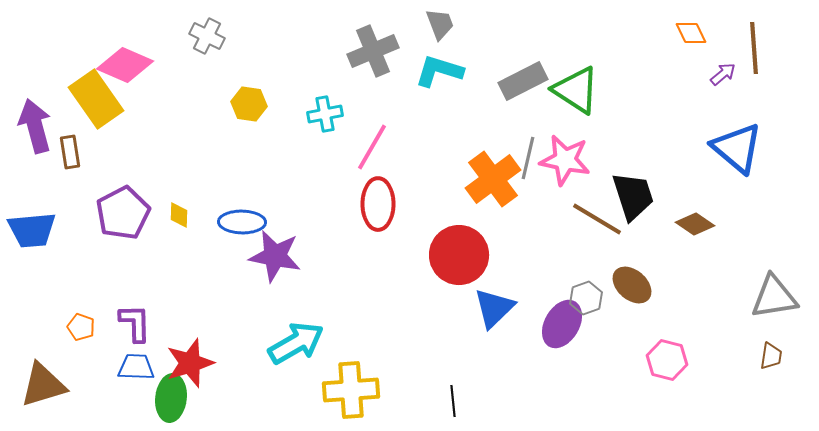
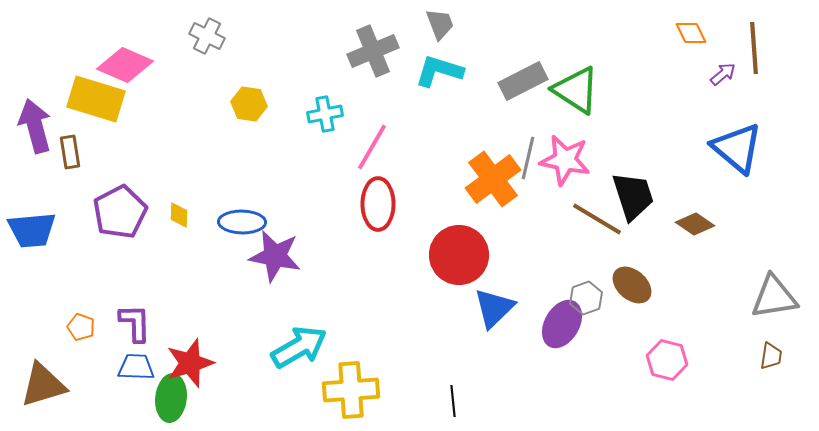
yellow rectangle at (96, 99): rotated 38 degrees counterclockwise
purple pentagon at (123, 213): moved 3 px left, 1 px up
cyan arrow at (296, 343): moved 3 px right, 4 px down
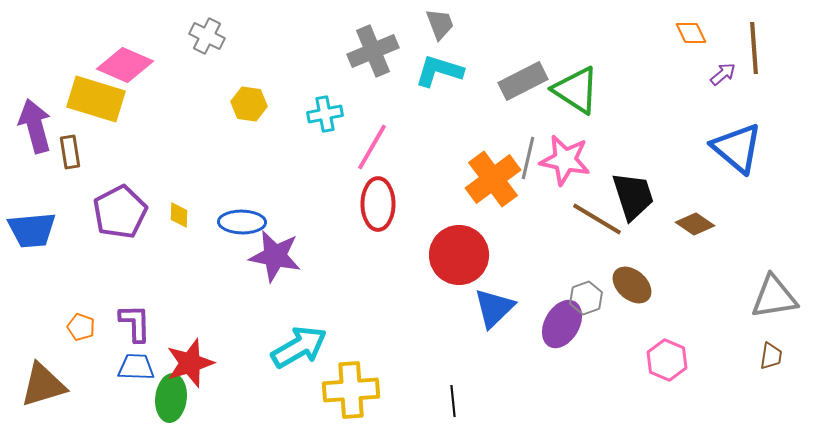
pink hexagon at (667, 360): rotated 9 degrees clockwise
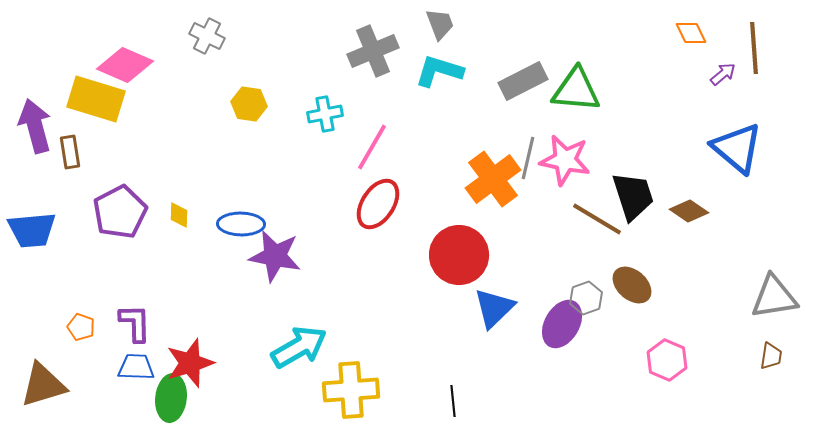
green triangle at (576, 90): rotated 28 degrees counterclockwise
red ellipse at (378, 204): rotated 33 degrees clockwise
blue ellipse at (242, 222): moved 1 px left, 2 px down
brown diamond at (695, 224): moved 6 px left, 13 px up
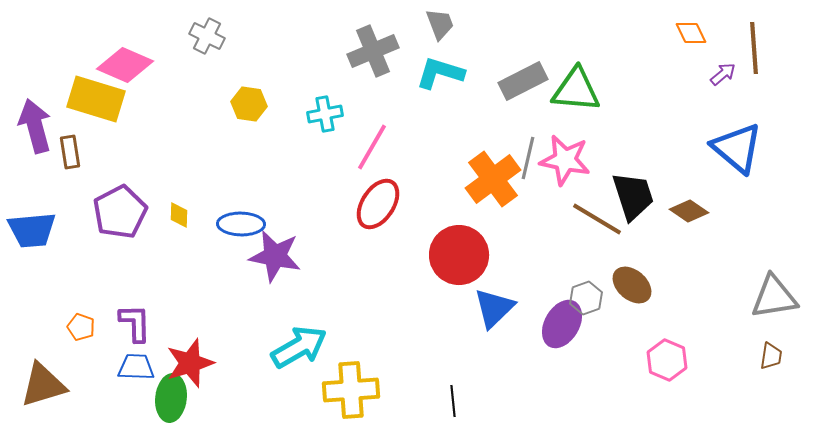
cyan L-shape at (439, 71): moved 1 px right, 2 px down
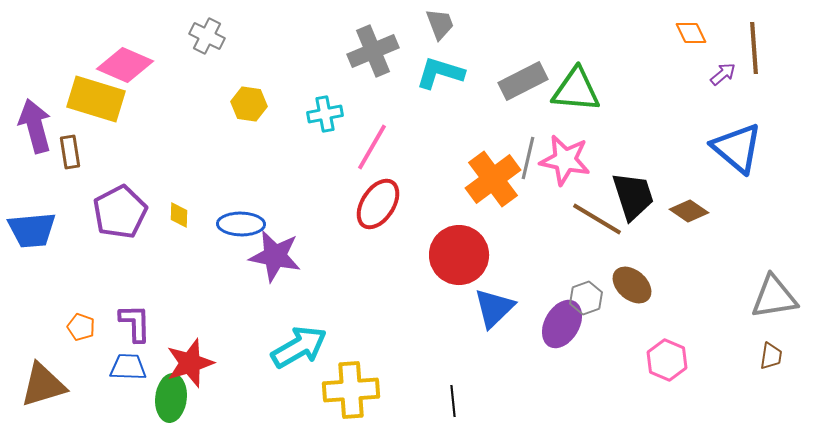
blue trapezoid at (136, 367): moved 8 px left
